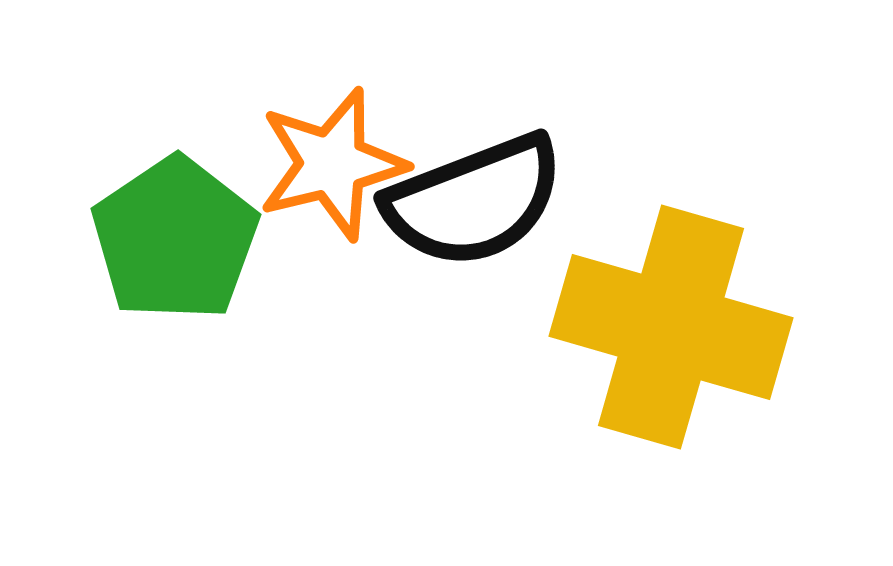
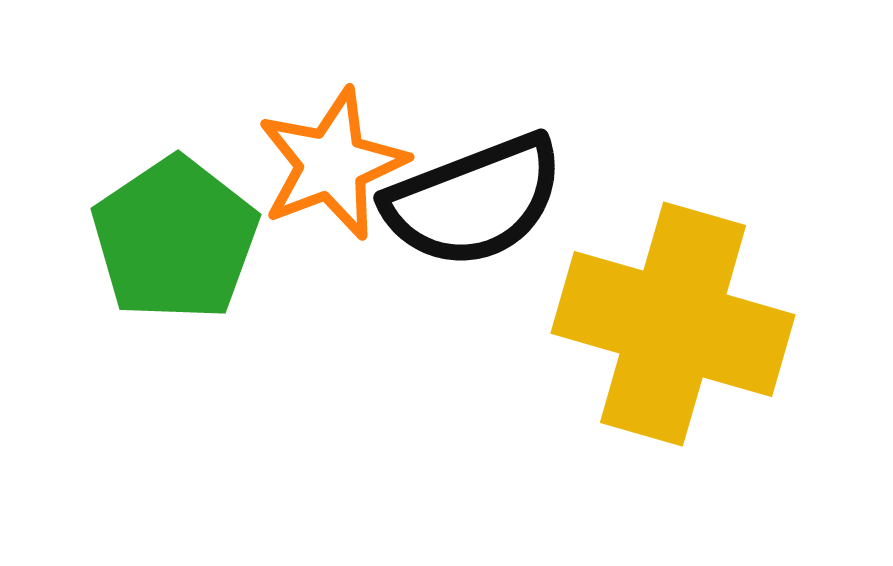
orange star: rotated 7 degrees counterclockwise
yellow cross: moved 2 px right, 3 px up
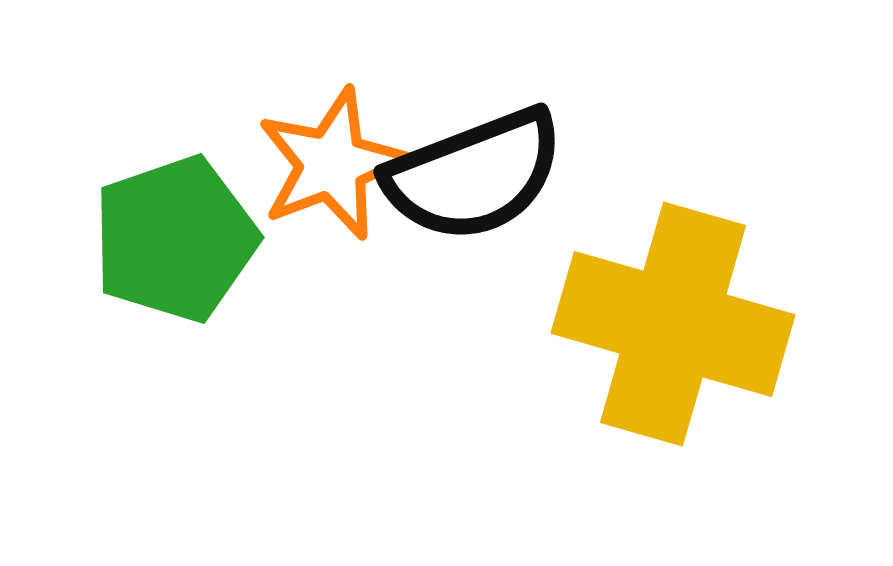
black semicircle: moved 26 px up
green pentagon: rotated 15 degrees clockwise
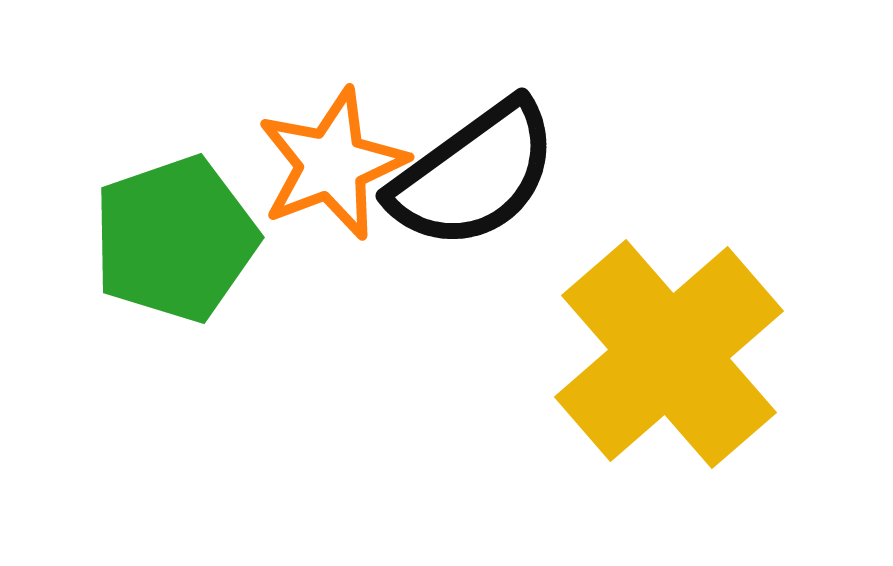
black semicircle: rotated 15 degrees counterclockwise
yellow cross: moved 4 px left, 30 px down; rotated 33 degrees clockwise
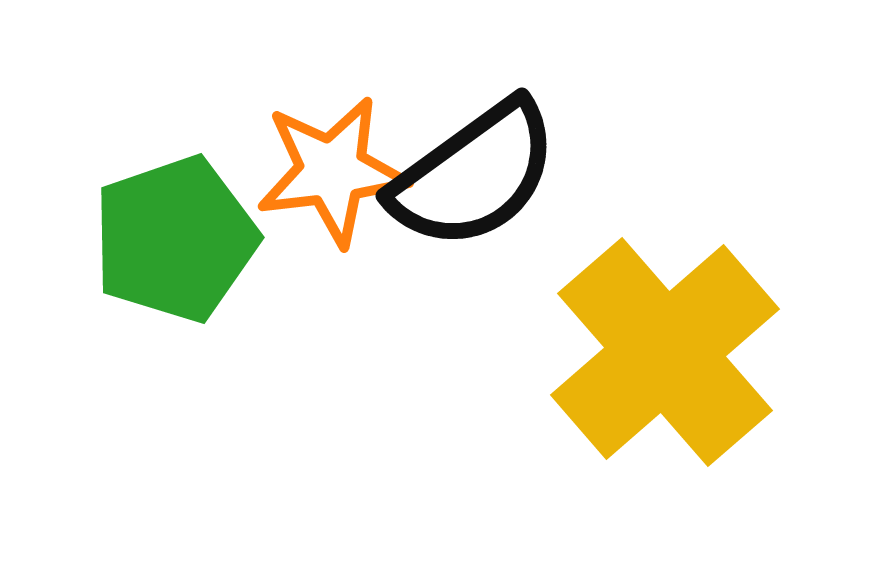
orange star: moved 7 px down; rotated 14 degrees clockwise
yellow cross: moved 4 px left, 2 px up
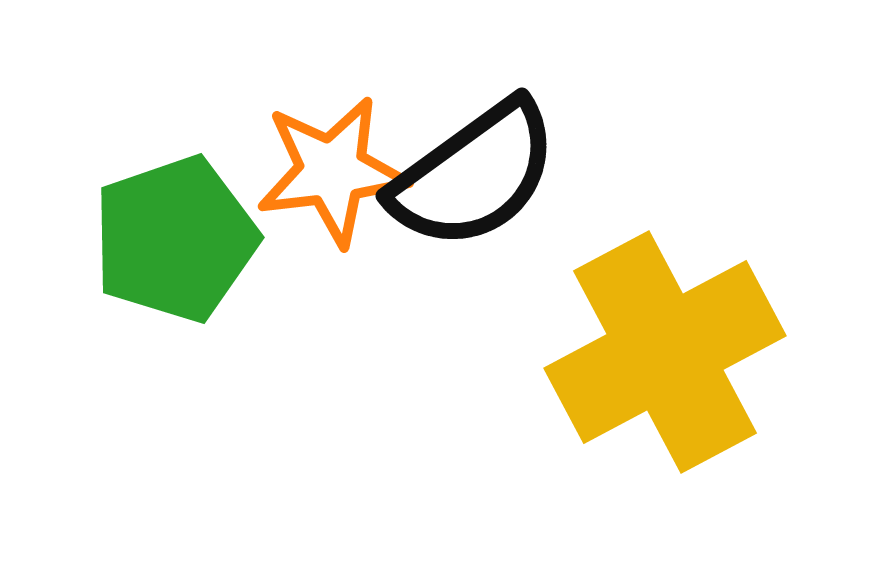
yellow cross: rotated 13 degrees clockwise
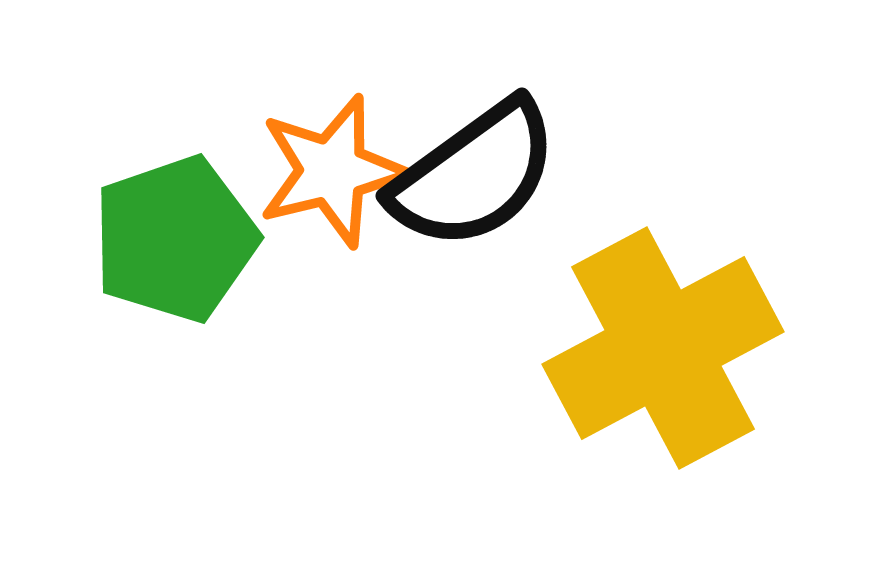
orange star: rotated 7 degrees counterclockwise
yellow cross: moved 2 px left, 4 px up
